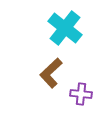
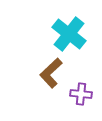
cyan cross: moved 4 px right, 6 px down
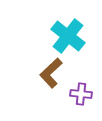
cyan cross: moved 1 px left, 2 px down
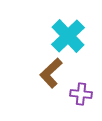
cyan cross: rotated 8 degrees clockwise
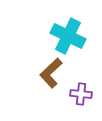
cyan cross: rotated 20 degrees counterclockwise
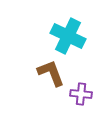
brown L-shape: rotated 112 degrees clockwise
